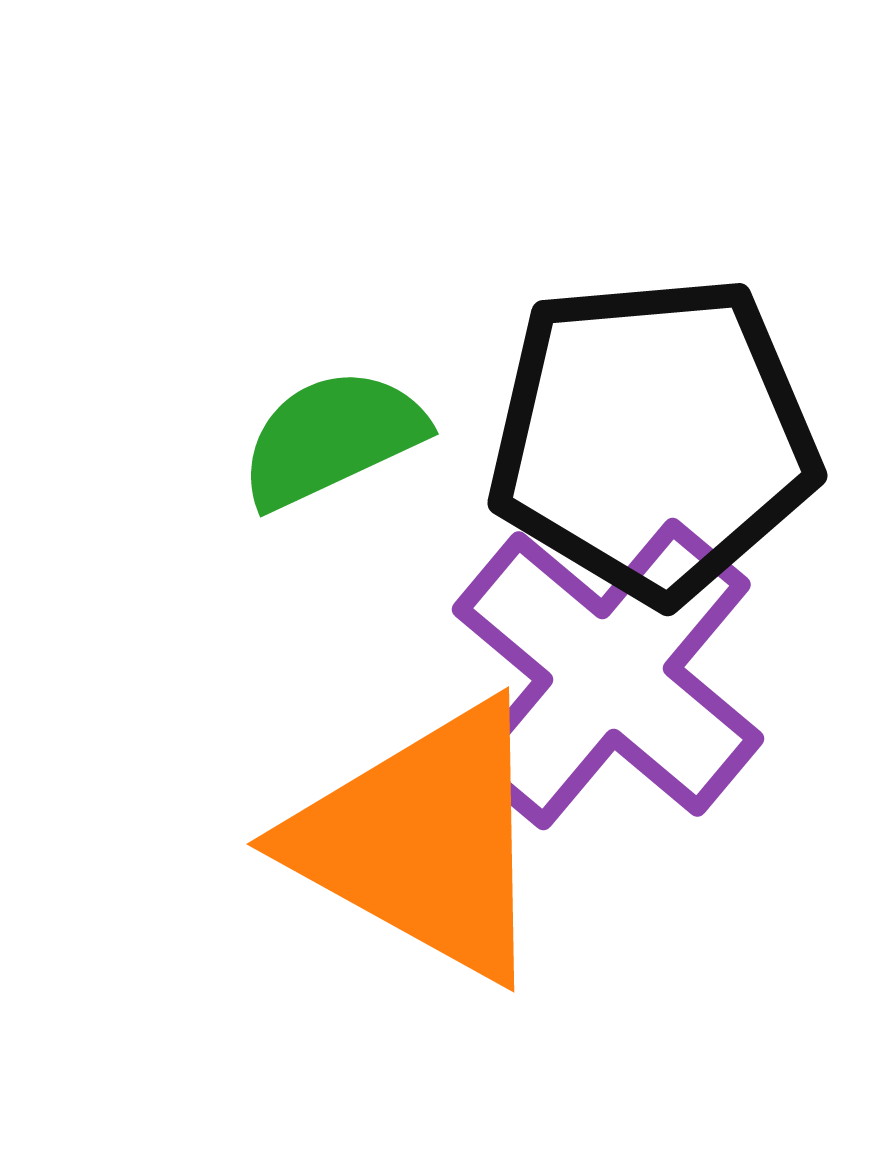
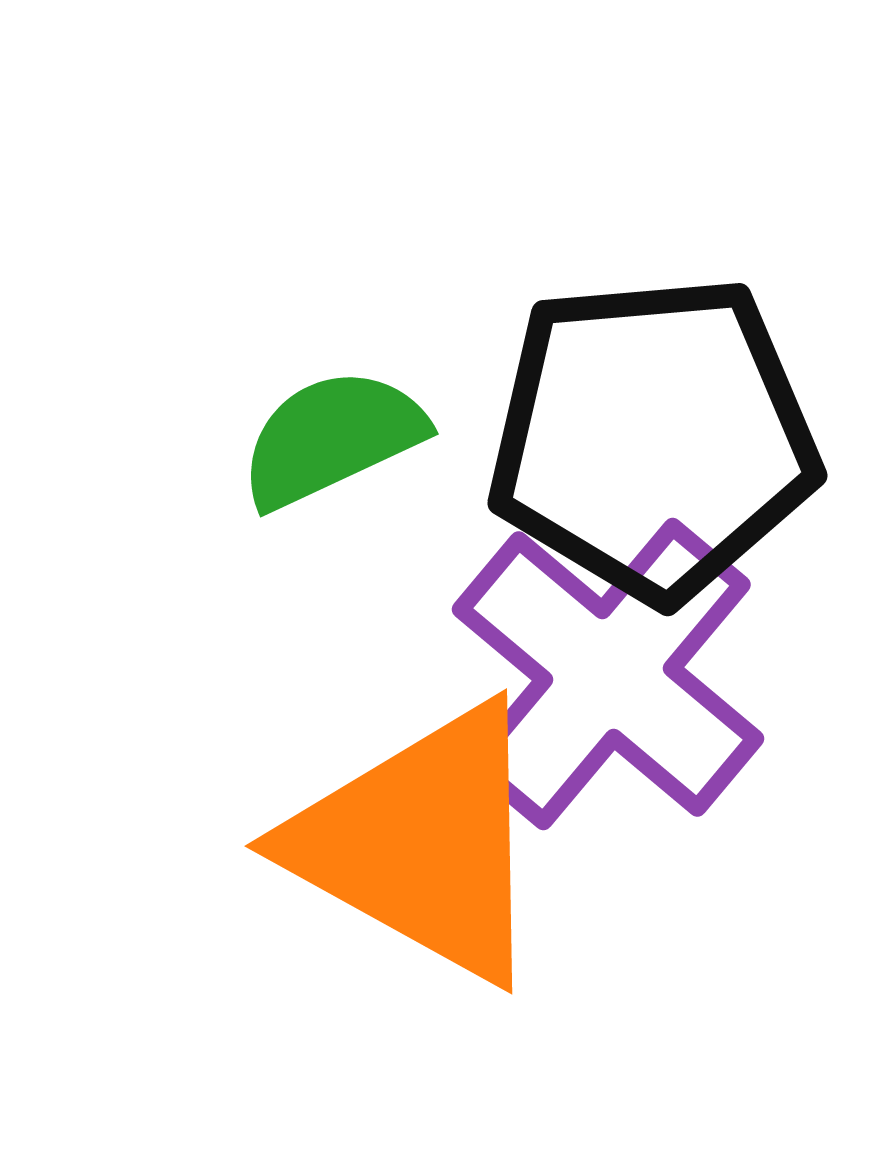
orange triangle: moved 2 px left, 2 px down
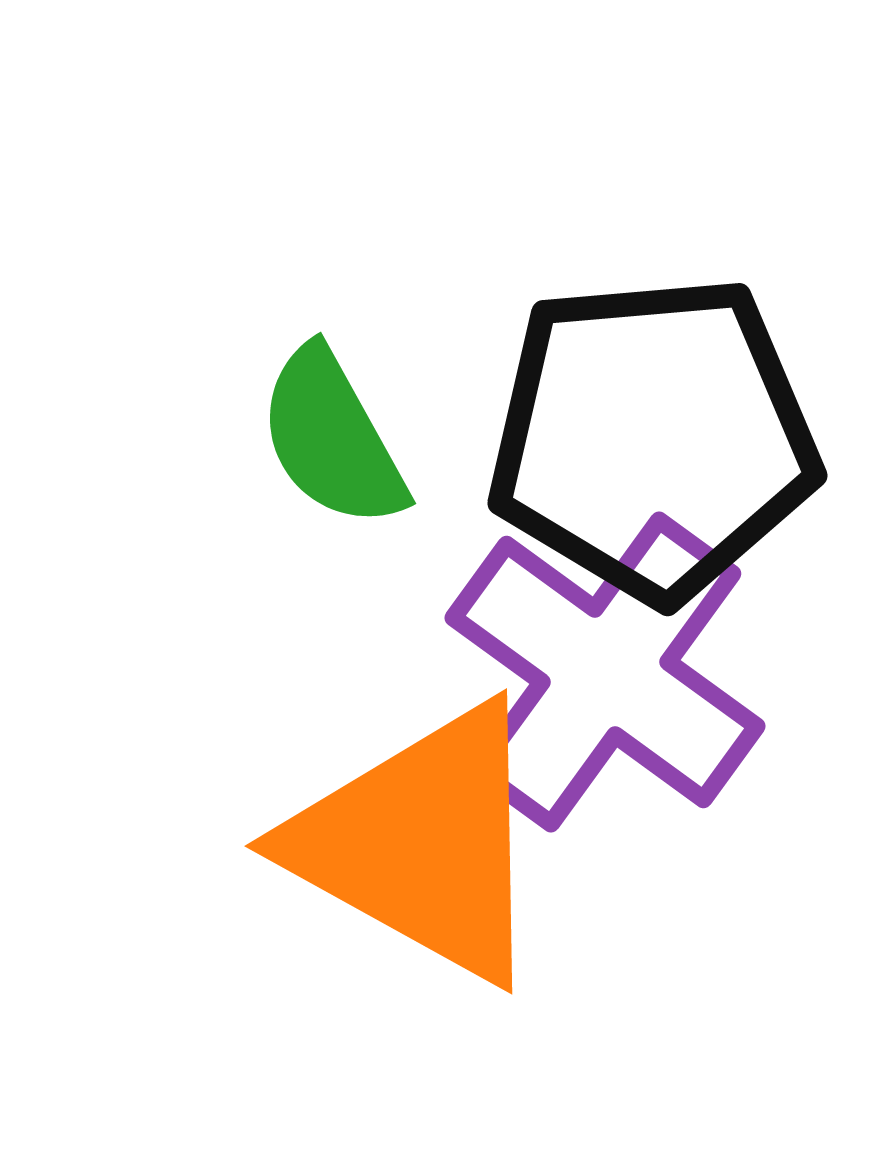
green semicircle: rotated 94 degrees counterclockwise
purple cross: moved 3 px left, 2 px up; rotated 4 degrees counterclockwise
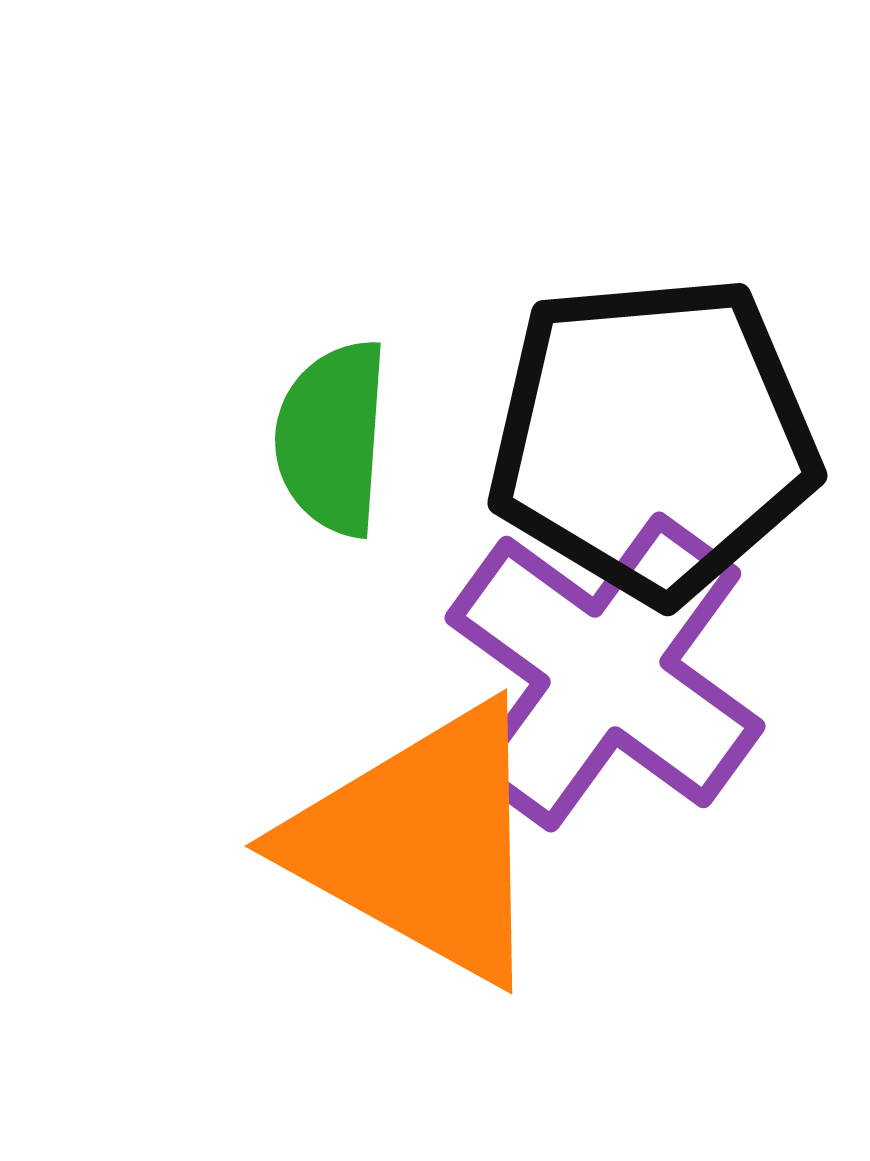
green semicircle: rotated 33 degrees clockwise
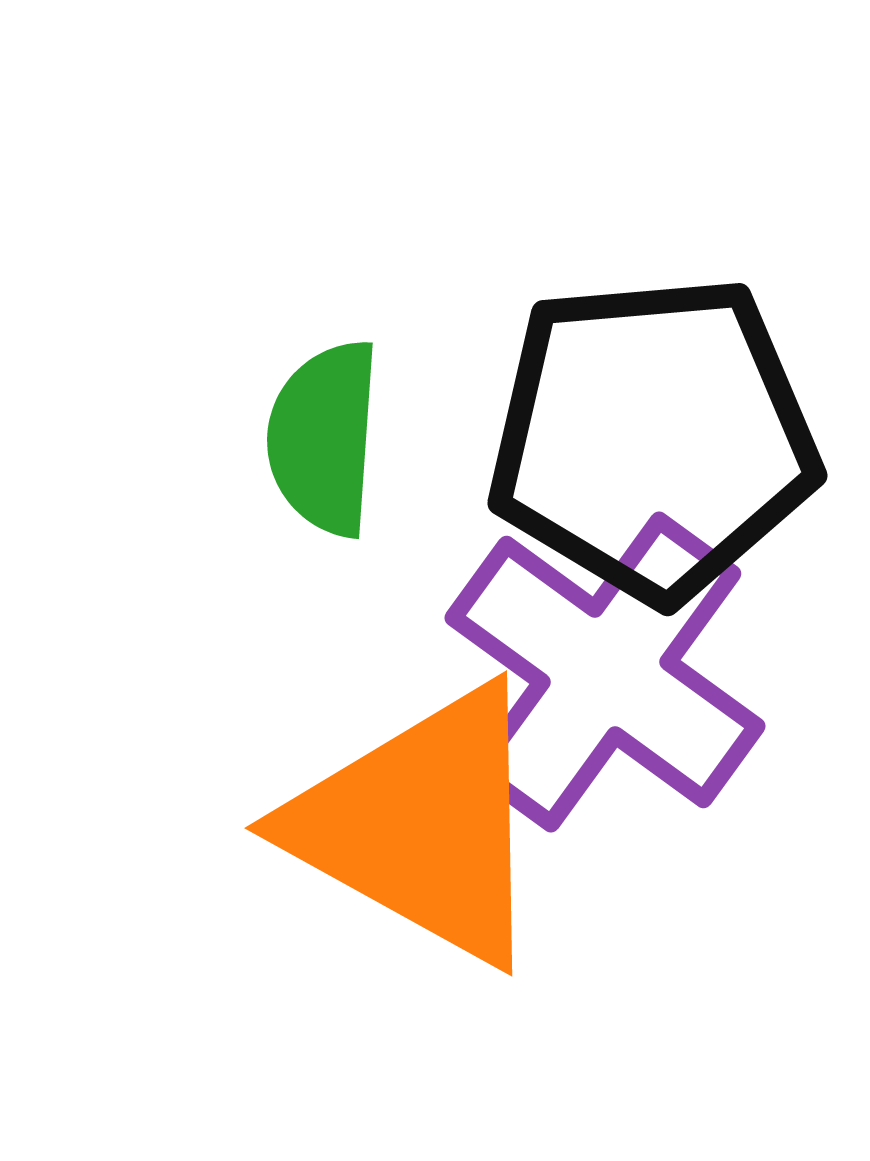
green semicircle: moved 8 px left
orange triangle: moved 18 px up
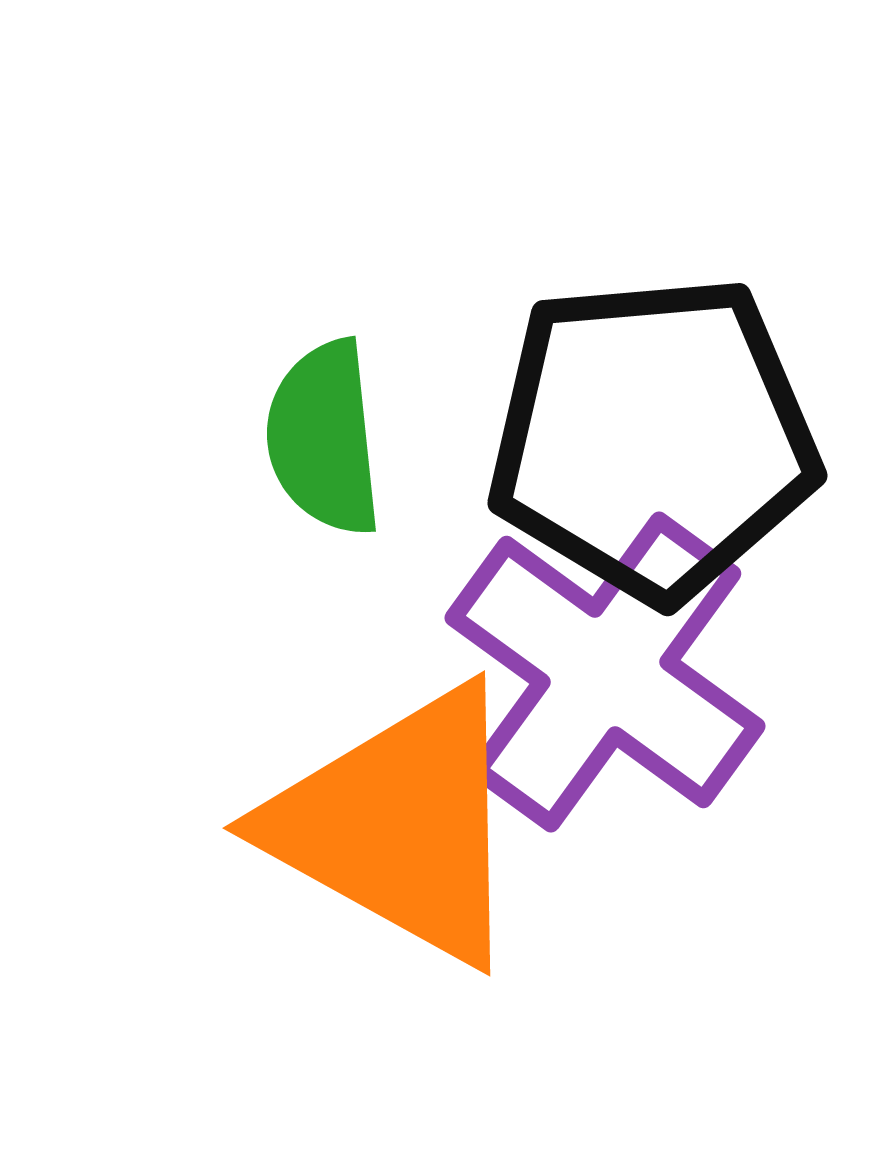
green semicircle: rotated 10 degrees counterclockwise
orange triangle: moved 22 px left
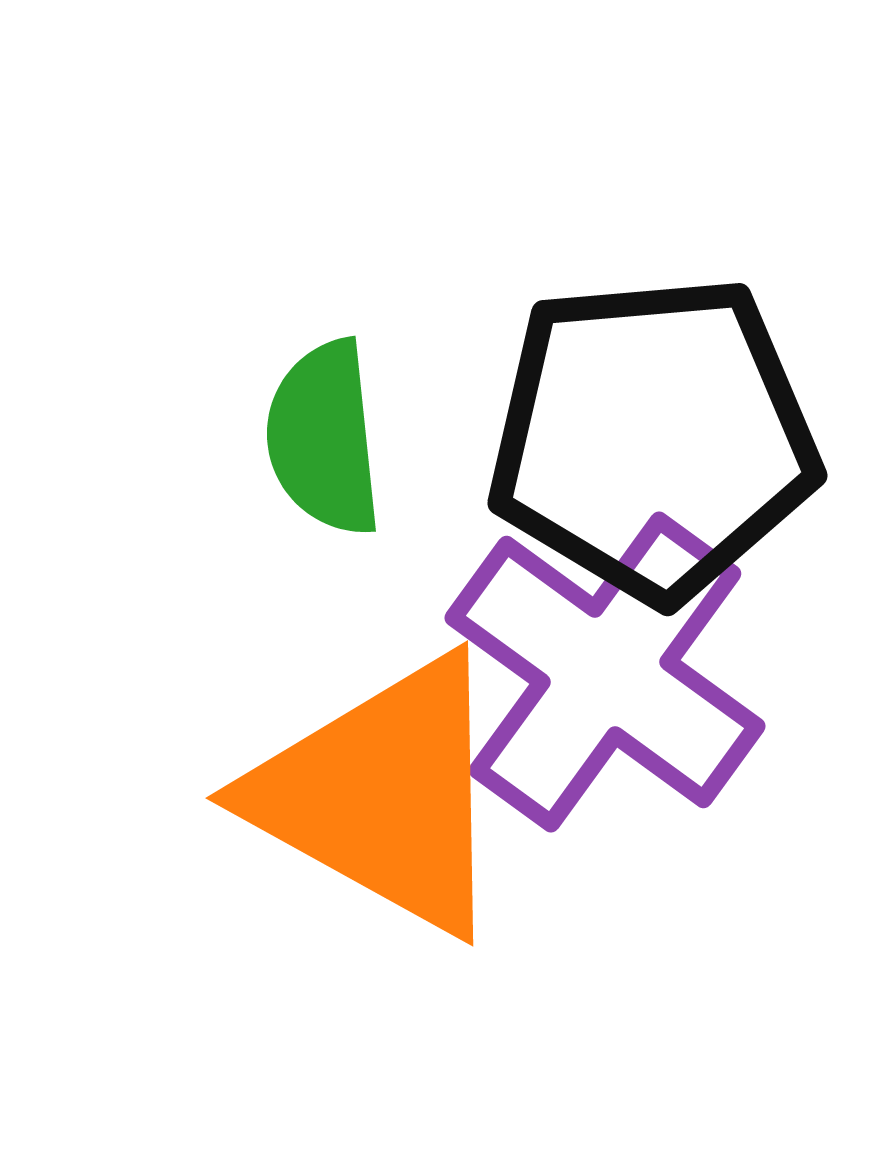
orange triangle: moved 17 px left, 30 px up
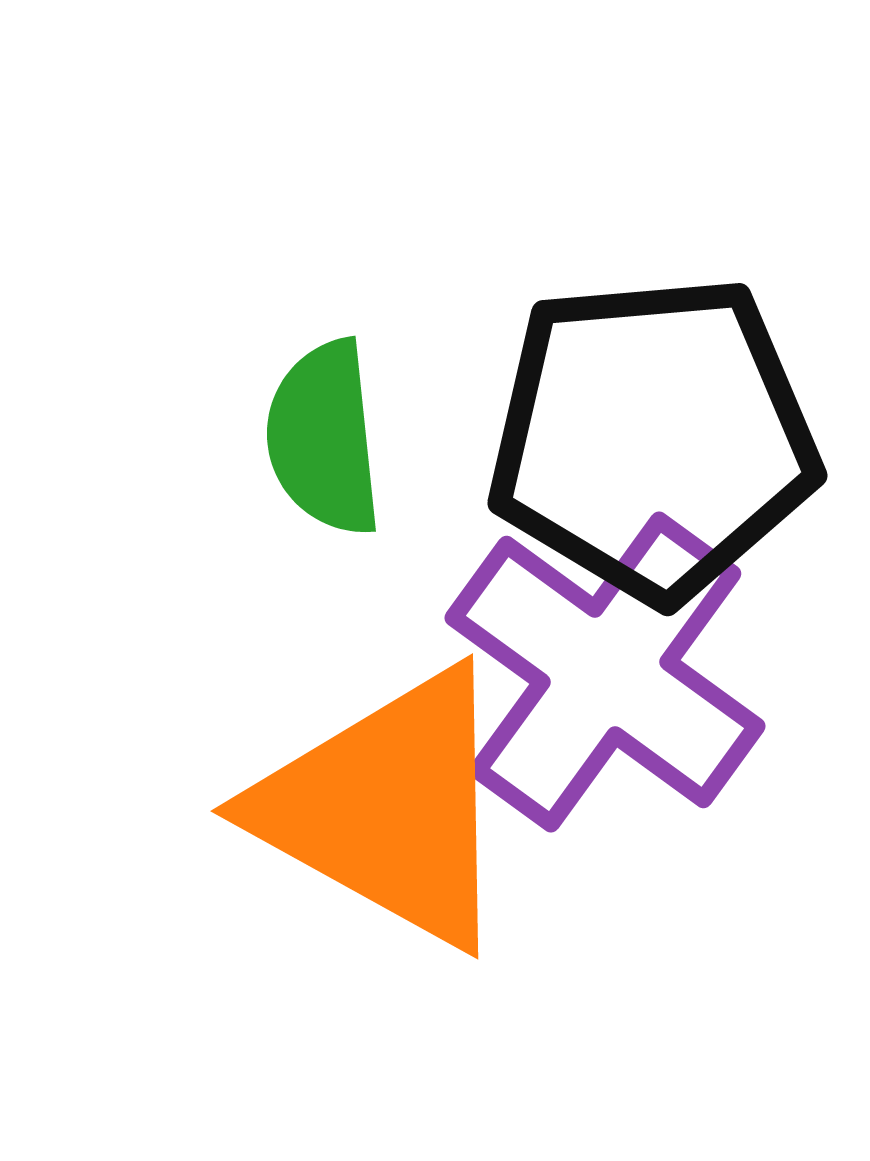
orange triangle: moved 5 px right, 13 px down
